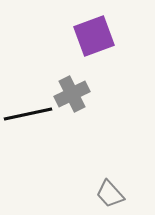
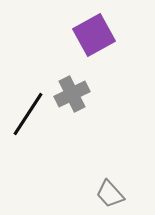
purple square: moved 1 px up; rotated 9 degrees counterclockwise
black line: rotated 45 degrees counterclockwise
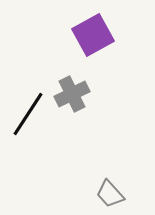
purple square: moved 1 px left
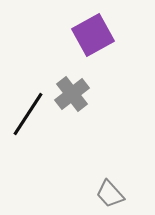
gray cross: rotated 12 degrees counterclockwise
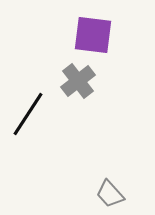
purple square: rotated 36 degrees clockwise
gray cross: moved 6 px right, 13 px up
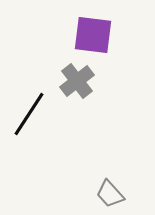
gray cross: moved 1 px left
black line: moved 1 px right
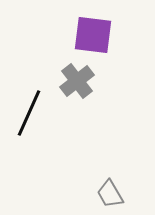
black line: moved 1 px up; rotated 9 degrees counterclockwise
gray trapezoid: rotated 12 degrees clockwise
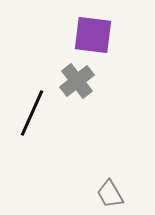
black line: moved 3 px right
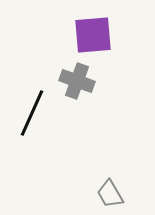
purple square: rotated 12 degrees counterclockwise
gray cross: rotated 32 degrees counterclockwise
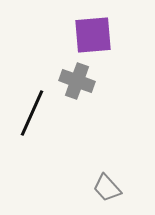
gray trapezoid: moved 3 px left, 6 px up; rotated 12 degrees counterclockwise
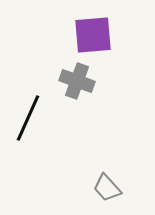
black line: moved 4 px left, 5 px down
